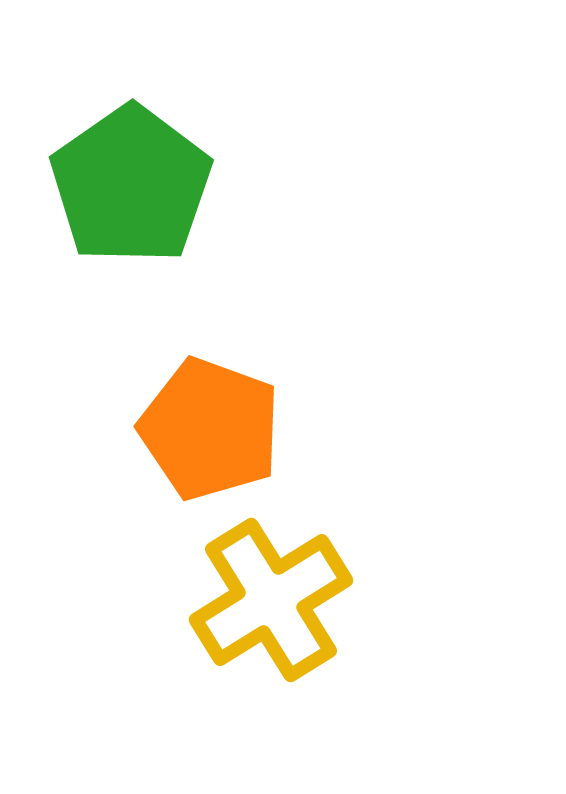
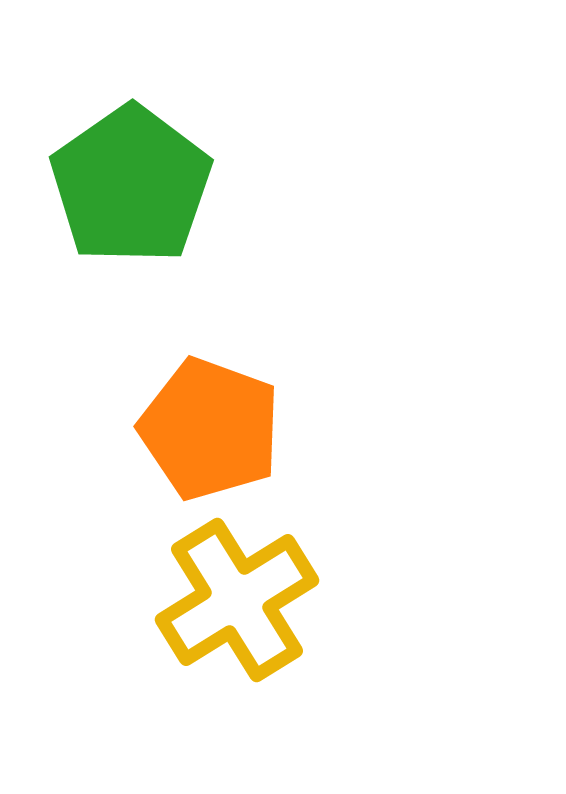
yellow cross: moved 34 px left
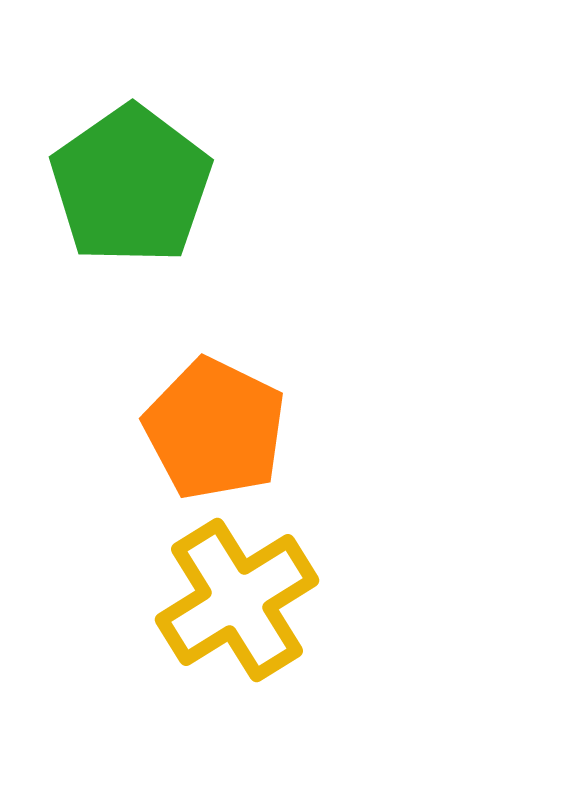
orange pentagon: moved 5 px right; rotated 6 degrees clockwise
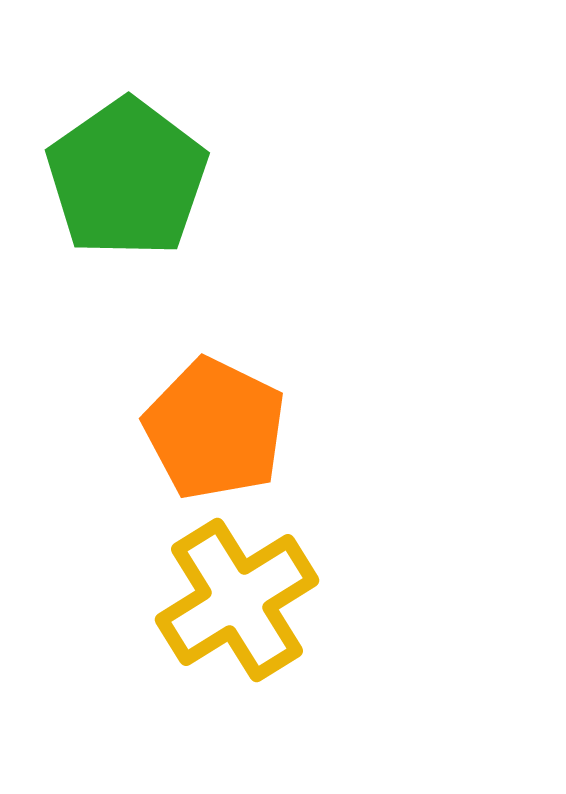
green pentagon: moved 4 px left, 7 px up
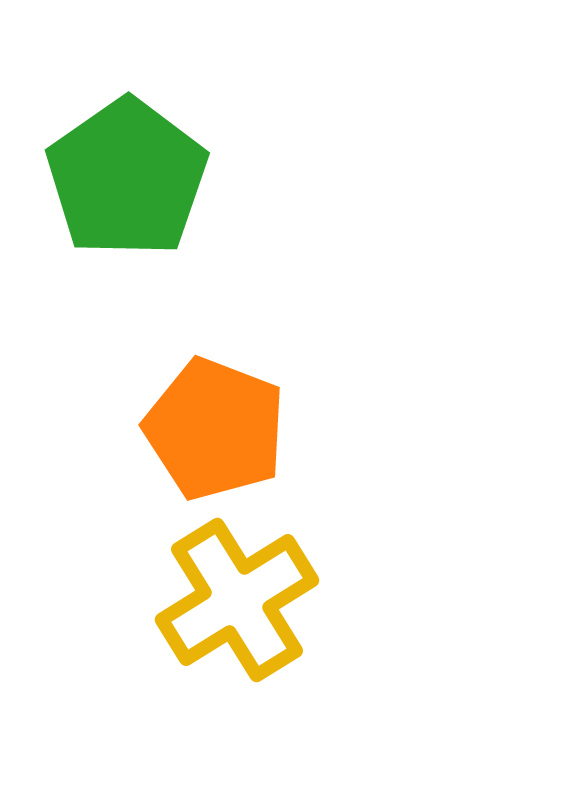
orange pentagon: rotated 5 degrees counterclockwise
